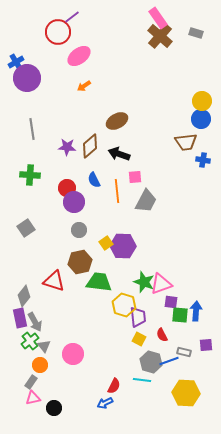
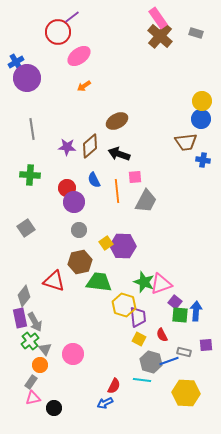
purple square at (171, 302): moved 4 px right; rotated 32 degrees clockwise
gray triangle at (44, 346): moved 1 px right, 3 px down
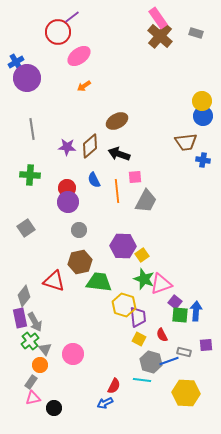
blue circle at (201, 119): moved 2 px right, 3 px up
purple circle at (74, 202): moved 6 px left
yellow square at (106, 243): moved 36 px right, 12 px down
green star at (144, 282): moved 3 px up
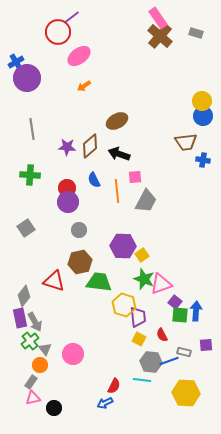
gray hexagon at (151, 362): rotated 10 degrees counterclockwise
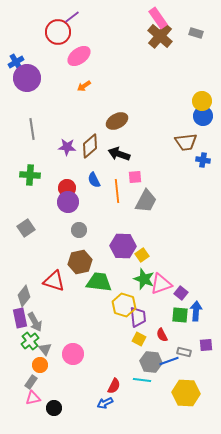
purple square at (175, 302): moved 6 px right, 9 px up
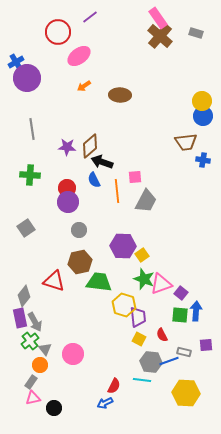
purple line at (72, 17): moved 18 px right
brown ellipse at (117, 121): moved 3 px right, 26 px up; rotated 30 degrees clockwise
black arrow at (119, 154): moved 17 px left, 8 px down
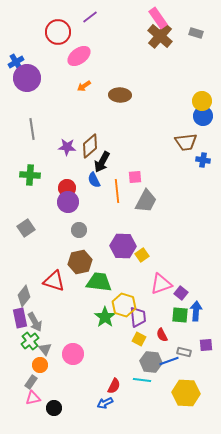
black arrow at (102, 162): rotated 80 degrees counterclockwise
green star at (144, 279): moved 39 px left, 38 px down; rotated 15 degrees clockwise
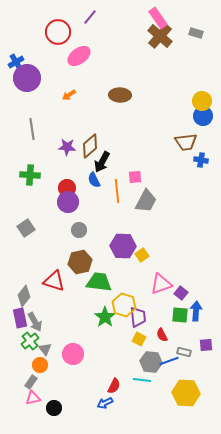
purple line at (90, 17): rotated 14 degrees counterclockwise
orange arrow at (84, 86): moved 15 px left, 9 px down
blue cross at (203, 160): moved 2 px left
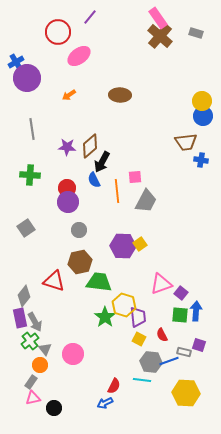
yellow square at (142, 255): moved 2 px left, 11 px up
purple square at (206, 345): moved 7 px left; rotated 24 degrees clockwise
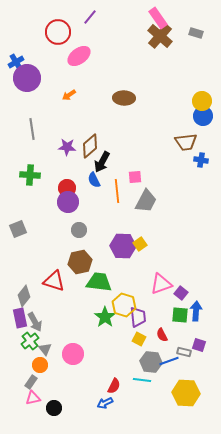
brown ellipse at (120, 95): moved 4 px right, 3 px down
gray square at (26, 228): moved 8 px left, 1 px down; rotated 12 degrees clockwise
